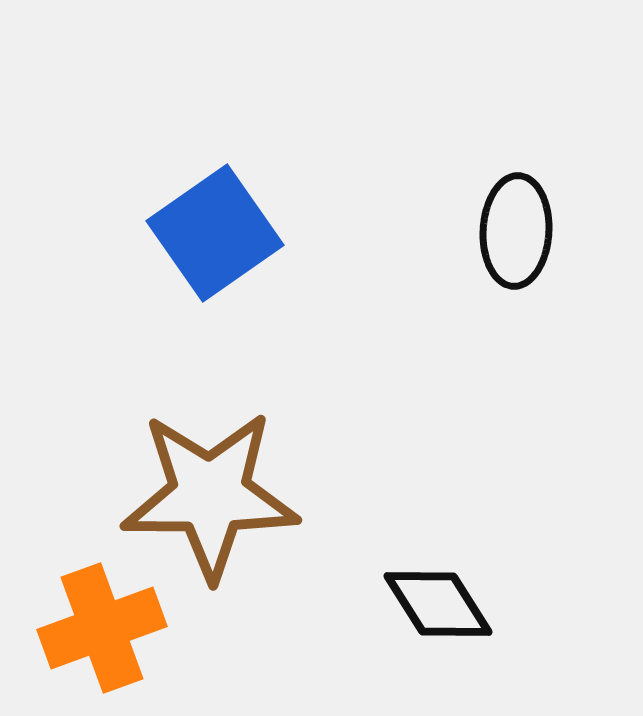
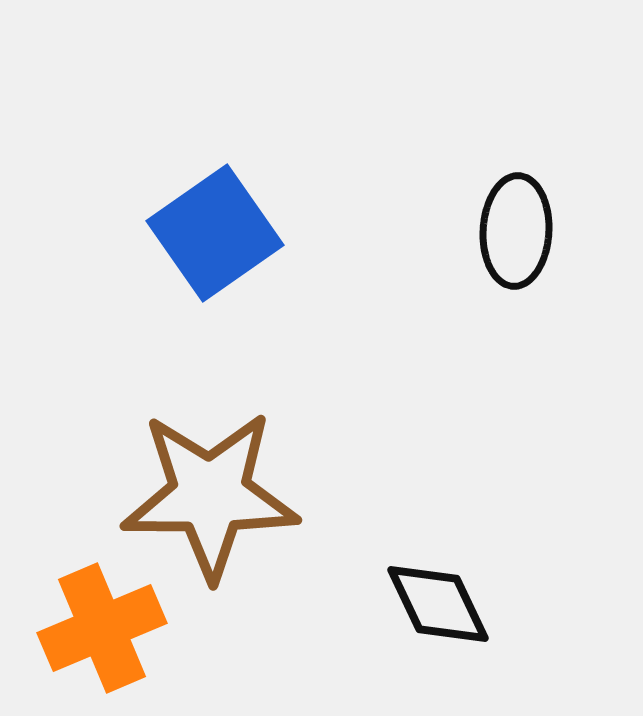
black diamond: rotated 7 degrees clockwise
orange cross: rotated 3 degrees counterclockwise
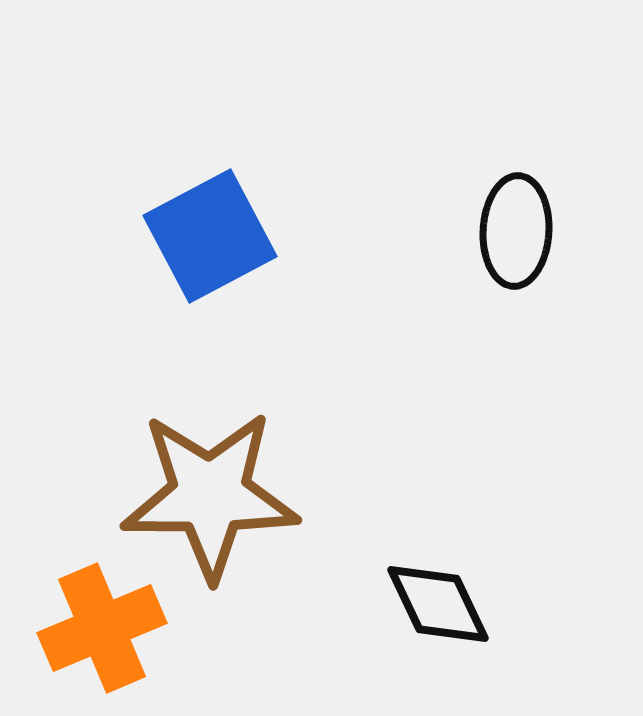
blue square: moved 5 px left, 3 px down; rotated 7 degrees clockwise
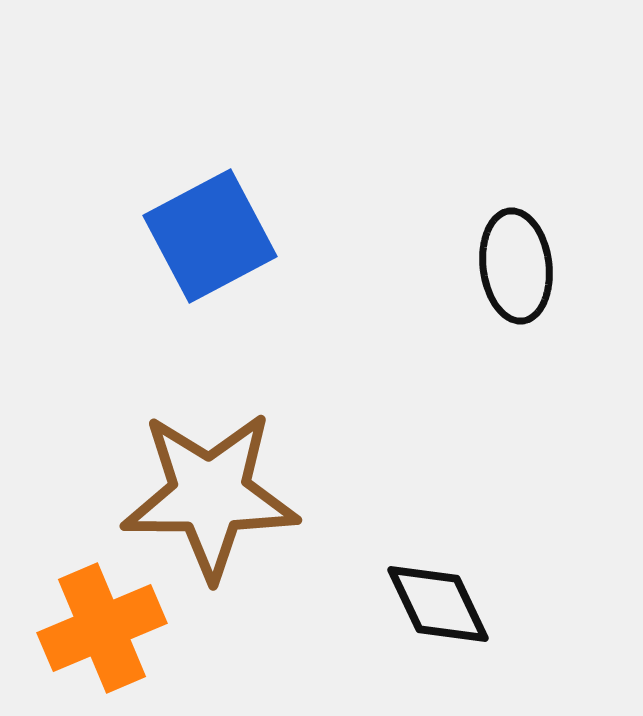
black ellipse: moved 35 px down; rotated 10 degrees counterclockwise
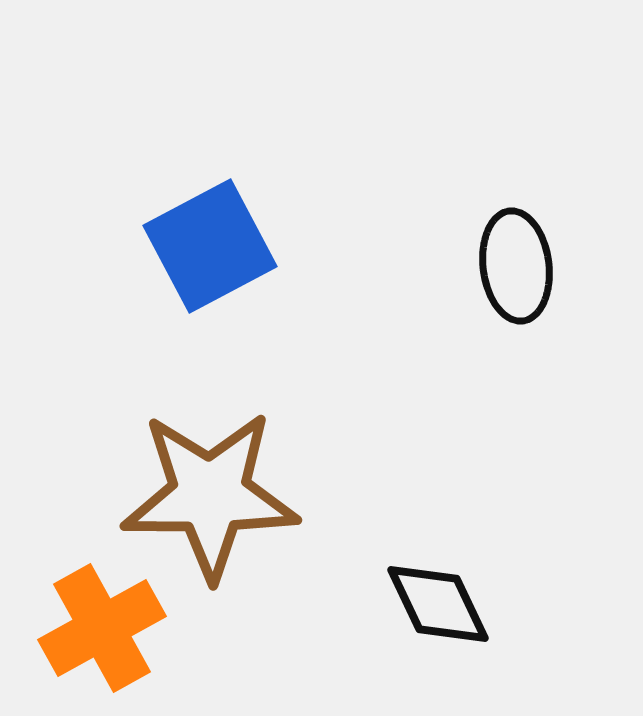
blue square: moved 10 px down
orange cross: rotated 6 degrees counterclockwise
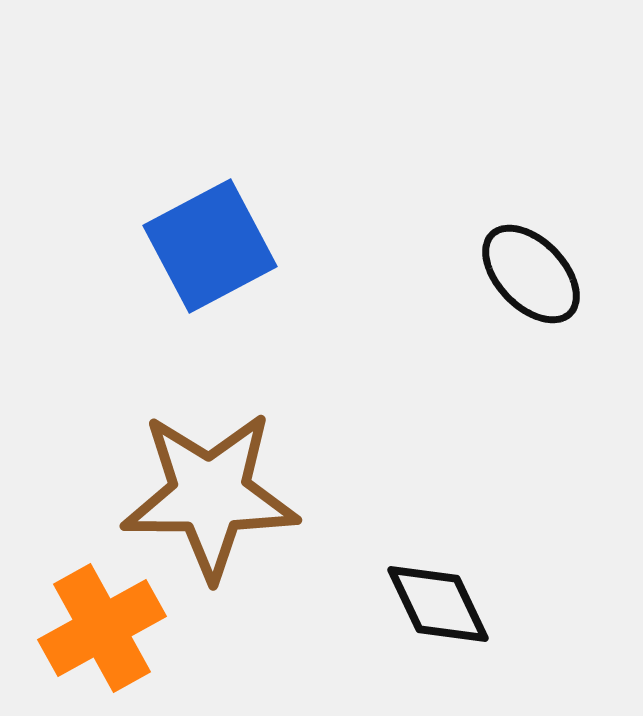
black ellipse: moved 15 px right, 8 px down; rotated 37 degrees counterclockwise
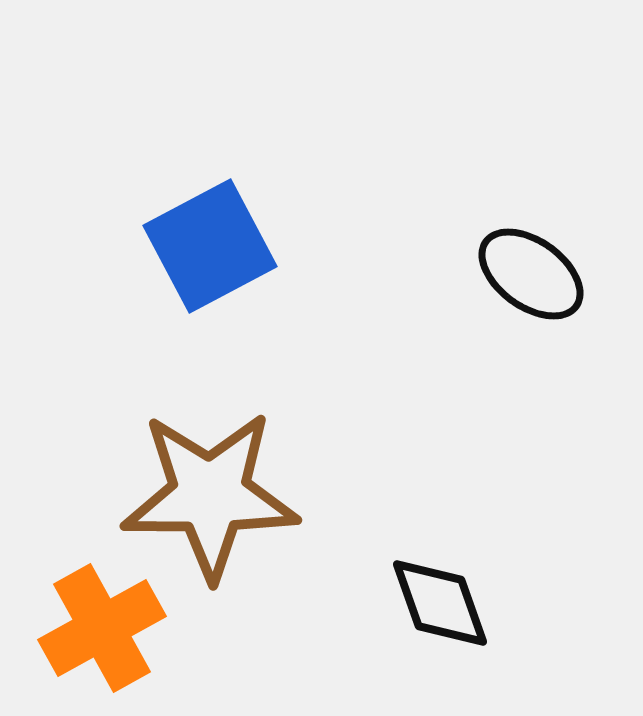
black ellipse: rotated 10 degrees counterclockwise
black diamond: moved 2 px right, 1 px up; rotated 6 degrees clockwise
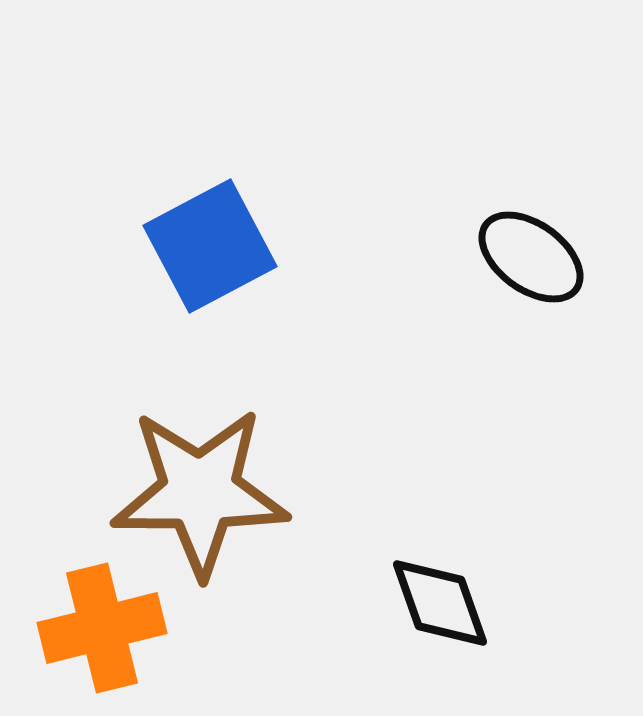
black ellipse: moved 17 px up
brown star: moved 10 px left, 3 px up
orange cross: rotated 15 degrees clockwise
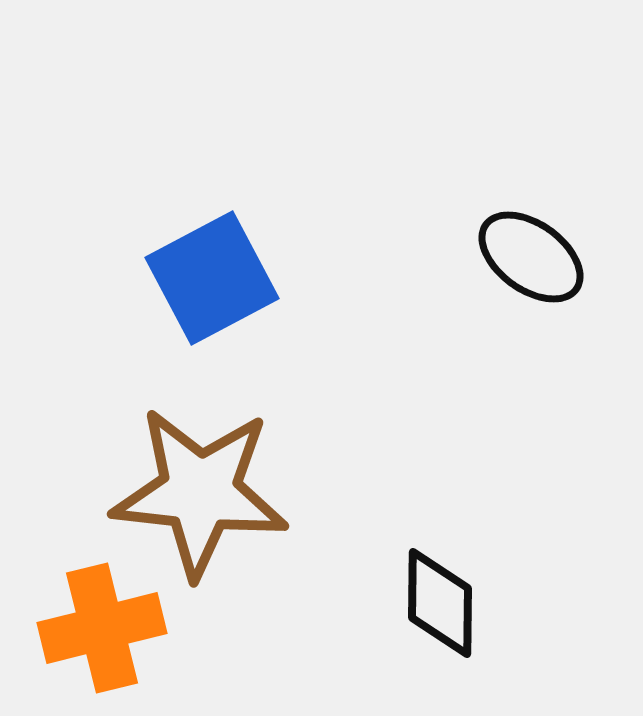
blue square: moved 2 px right, 32 px down
brown star: rotated 6 degrees clockwise
black diamond: rotated 20 degrees clockwise
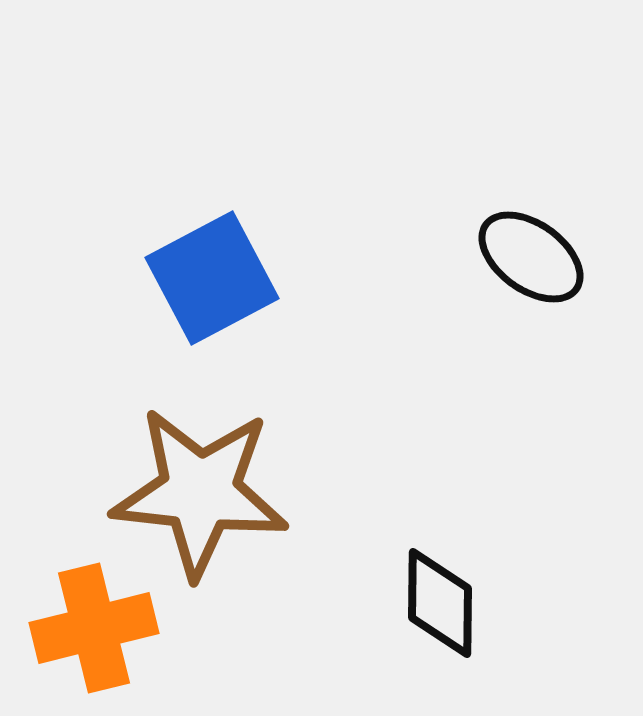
orange cross: moved 8 px left
